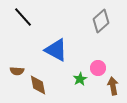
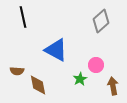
black line: rotated 30 degrees clockwise
pink circle: moved 2 px left, 3 px up
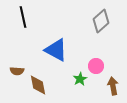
pink circle: moved 1 px down
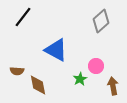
black line: rotated 50 degrees clockwise
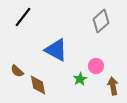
brown semicircle: rotated 40 degrees clockwise
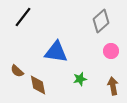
blue triangle: moved 2 px down; rotated 20 degrees counterclockwise
pink circle: moved 15 px right, 15 px up
green star: rotated 16 degrees clockwise
